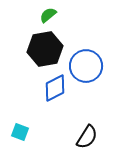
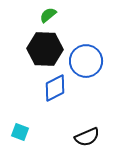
black hexagon: rotated 12 degrees clockwise
blue circle: moved 5 px up
black semicircle: rotated 35 degrees clockwise
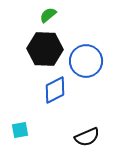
blue diamond: moved 2 px down
cyan square: moved 2 px up; rotated 30 degrees counterclockwise
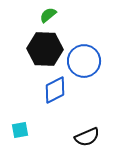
blue circle: moved 2 px left
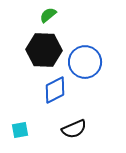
black hexagon: moved 1 px left, 1 px down
blue circle: moved 1 px right, 1 px down
black semicircle: moved 13 px left, 8 px up
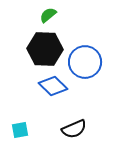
black hexagon: moved 1 px right, 1 px up
blue diamond: moved 2 px left, 4 px up; rotated 72 degrees clockwise
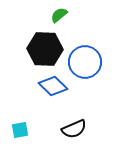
green semicircle: moved 11 px right
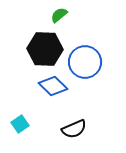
cyan square: moved 6 px up; rotated 24 degrees counterclockwise
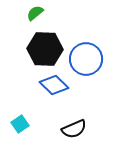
green semicircle: moved 24 px left, 2 px up
blue circle: moved 1 px right, 3 px up
blue diamond: moved 1 px right, 1 px up
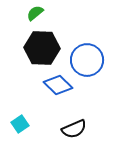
black hexagon: moved 3 px left, 1 px up
blue circle: moved 1 px right, 1 px down
blue diamond: moved 4 px right
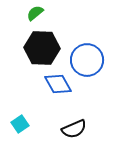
blue diamond: moved 1 px up; rotated 16 degrees clockwise
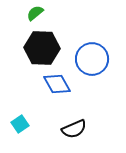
blue circle: moved 5 px right, 1 px up
blue diamond: moved 1 px left
